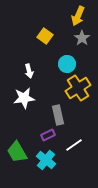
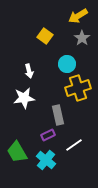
yellow arrow: rotated 36 degrees clockwise
yellow cross: rotated 15 degrees clockwise
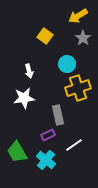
gray star: moved 1 px right
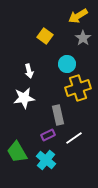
white line: moved 7 px up
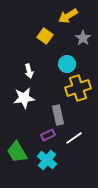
yellow arrow: moved 10 px left
cyan cross: moved 1 px right
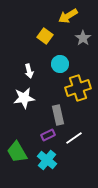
cyan circle: moved 7 px left
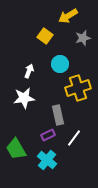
gray star: rotated 21 degrees clockwise
white arrow: rotated 144 degrees counterclockwise
white line: rotated 18 degrees counterclockwise
green trapezoid: moved 1 px left, 3 px up
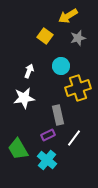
gray star: moved 5 px left
cyan circle: moved 1 px right, 2 px down
green trapezoid: moved 2 px right
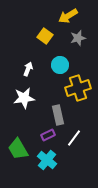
cyan circle: moved 1 px left, 1 px up
white arrow: moved 1 px left, 2 px up
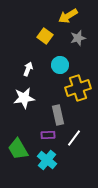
purple rectangle: rotated 24 degrees clockwise
